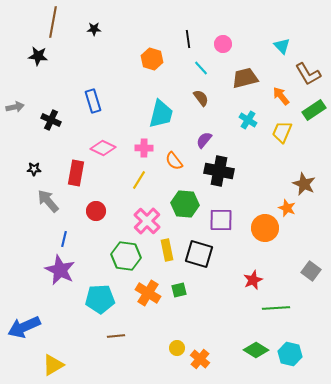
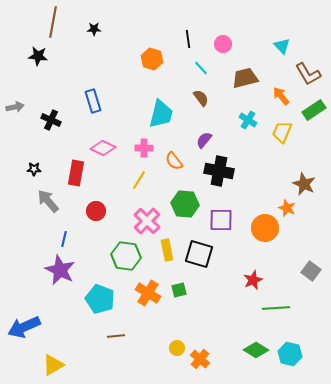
cyan pentagon at (100, 299): rotated 24 degrees clockwise
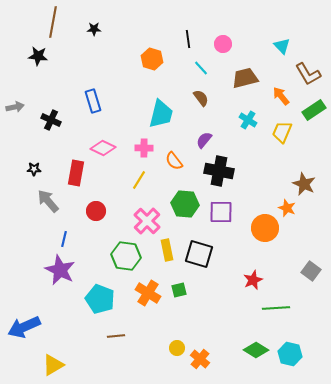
purple square at (221, 220): moved 8 px up
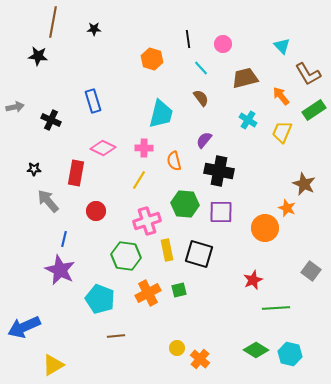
orange semicircle at (174, 161): rotated 24 degrees clockwise
pink cross at (147, 221): rotated 28 degrees clockwise
orange cross at (148, 293): rotated 30 degrees clockwise
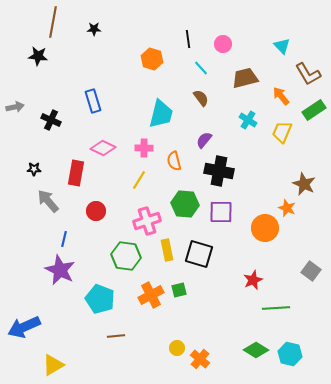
orange cross at (148, 293): moved 3 px right, 2 px down
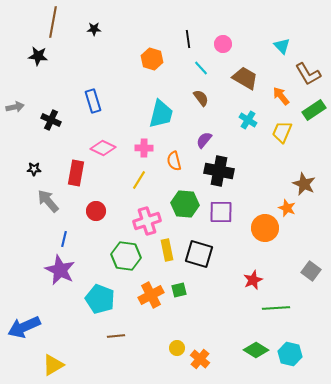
brown trapezoid at (245, 78): rotated 44 degrees clockwise
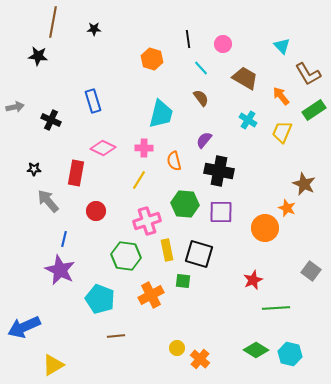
green square at (179, 290): moved 4 px right, 9 px up; rotated 21 degrees clockwise
